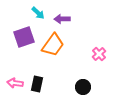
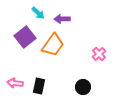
purple square: moved 1 px right; rotated 20 degrees counterclockwise
black rectangle: moved 2 px right, 2 px down
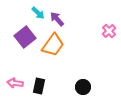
purple arrow: moved 5 px left; rotated 49 degrees clockwise
pink cross: moved 10 px right, 23 px up
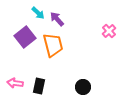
orange trapezoid: rotated 50 degrees counterclockwise
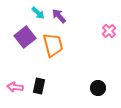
purple arrow: moved 2 px right, 3 px up
pink arrow: moved 4 px down
black circle: moved 15 px right, 1 px down
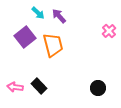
black rectangle: rotated 56 degrees counterclockwise
